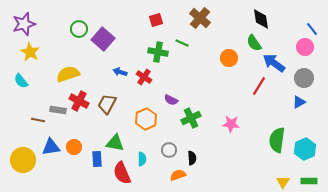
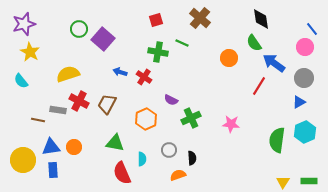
cyan hexagon at (305, 149): moved 17 px up
blue rectangle at (97, 159): moved 44 px left, 11 px down
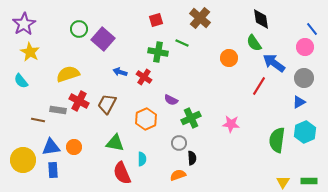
purple star at (24, 24): rotated 15 degrees counterclockwise
gray circle at (169, 150): moved 10 px right, 7 px up
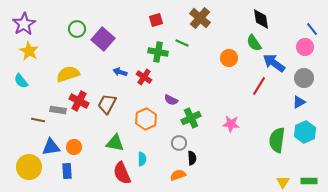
green circle at (79, 29): moved 2 px left
yellow star at (30, 52): moved 1 px left, 1 px up
yellow circle at (23, 160): moved 6 px right, 7 px down
blue rectangle at (53, 170): moved 14 px right, 1 px down
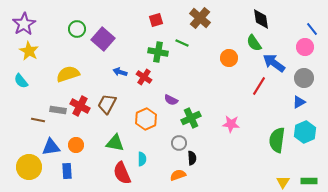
red cross at (79, 101): moved 1 px right, 5 px down
orange circle at (74, 147): moved 2 px right, 2 px up
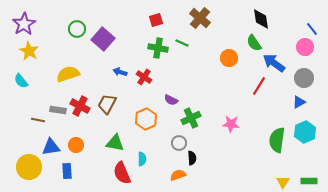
green cross at (158, 52): moved 4 px up
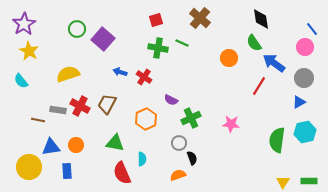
cyan hexagon at (305, 132): rotated 10 degrees clockwise
black semicircle at (192, 158): rotated 16 degrees counterclockwise
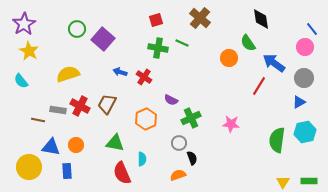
green semicircle at (254, 43): moved 6 px left
blue triangle at (51, 147): rotated 18 degrees clockwise
